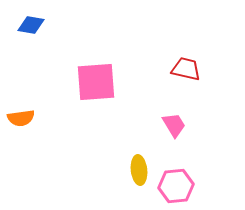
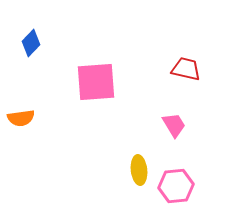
blue diamond: moved 18 px down; rotated 56 degrees counterclockwise
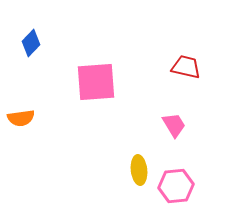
red trapezoid: moved 2 px up
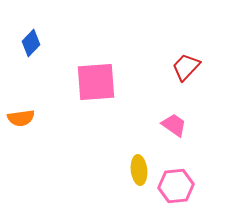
red trapezoid: rotated 60 degrees counterclockwise
pink trapezoid: rotated 24 degrees counterclockwise
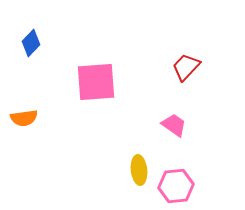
orange semicircle: moved 3 px right
